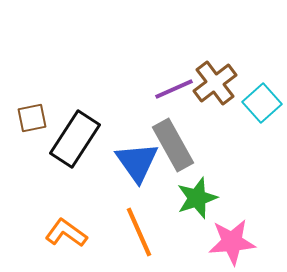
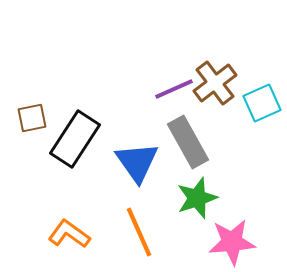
cyan square: rotated 18 degrees clockwise
gray rectangle: moved 15 px right, 3 px up
orange L-shape: moved 3 px right, 1 px down
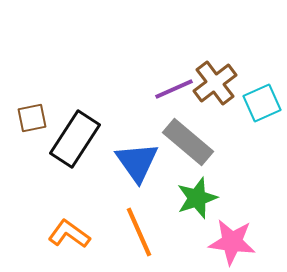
gray rectangle: rotated 21 degrees counterclockwise
pink star: rotated 12 degrees clockwise
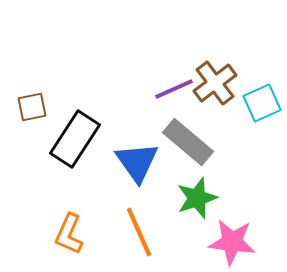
brown square: moved 11 px up
orange L-shape: rotated 102 degrees counterclockwise
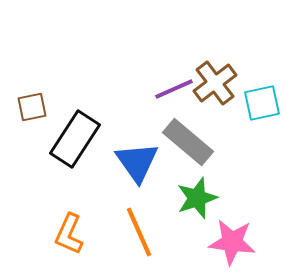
cyan square: rotated 12 degrees clockwise
